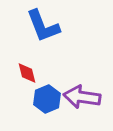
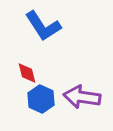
blue L-shape: rotated 12 degrees counterclockwise
blue hexagon: moved 6 px left; rotated 12 degrees counterclockwise
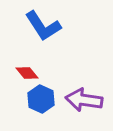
red diamond: rotated 25 degrees counterclockwise
purple arrow: moved 2 px right, 3 px down
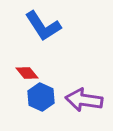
blue hexagon: moved 2 px up
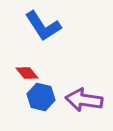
blue hexagon: rotated 12 degrees counterclockwise
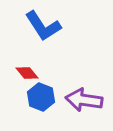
blue hexagon: rotated 8 degrees clockwise
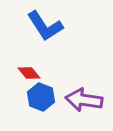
blue L-shape: moved 2 px right
red diamond: moved 2 px right
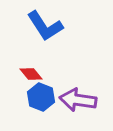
red diamond: moved 2 px right, 1 px down
purple arrow: moved 6 px left
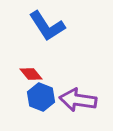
blue L-shape: moved 2 px right
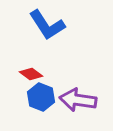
blue L-shape: moved 1 px up
red diamond: rotated 15 degrees counterclockwise
